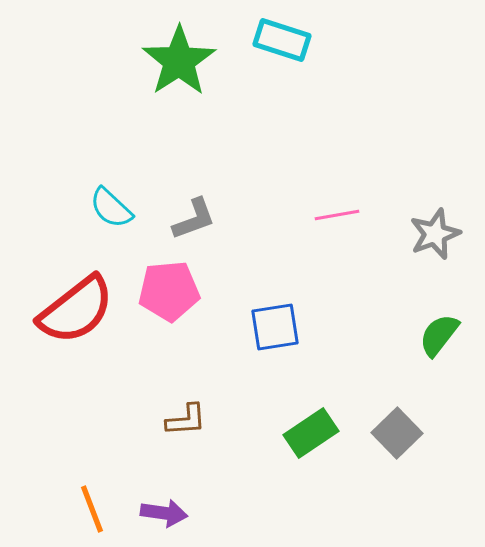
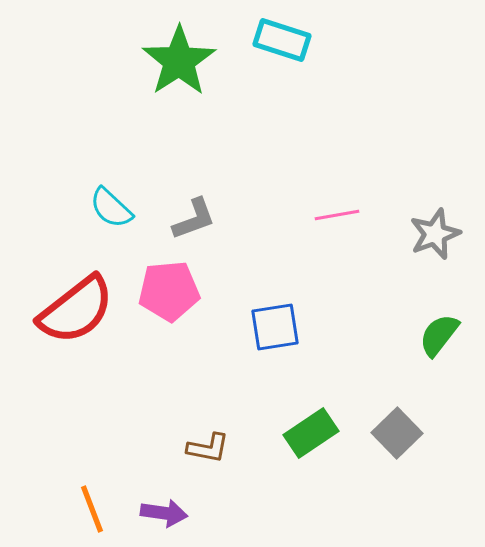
brown L-shape: moved 22 px right, 28 px down; rotated 15 degrees clockwise
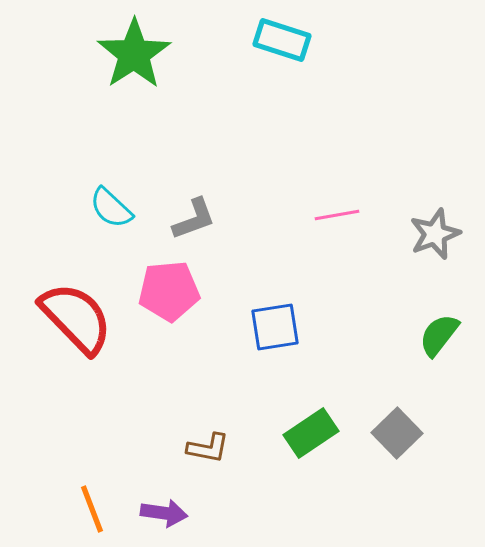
green star: moved 45 px left, 7 px up
red semicircle: moved 8 px down; rotated 96 degrees counterclockwise
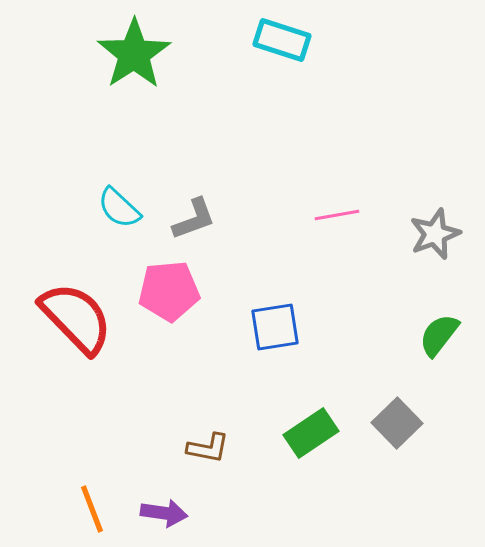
cyan semicircle: moved 8 px right
gray square: moved 10 px up
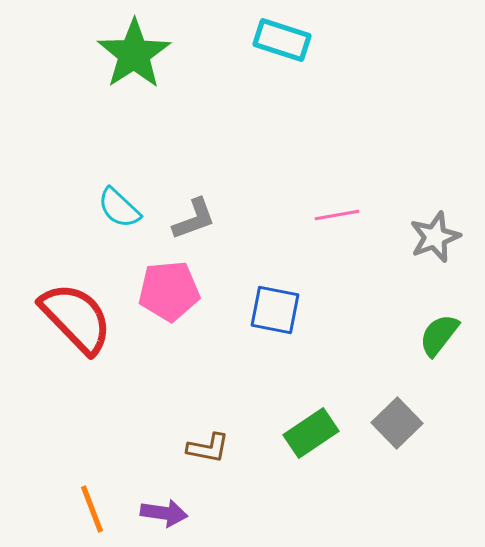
gray star: moved 3 px down
blue square: moved 17 px up; rotated 20 degrees clockwise
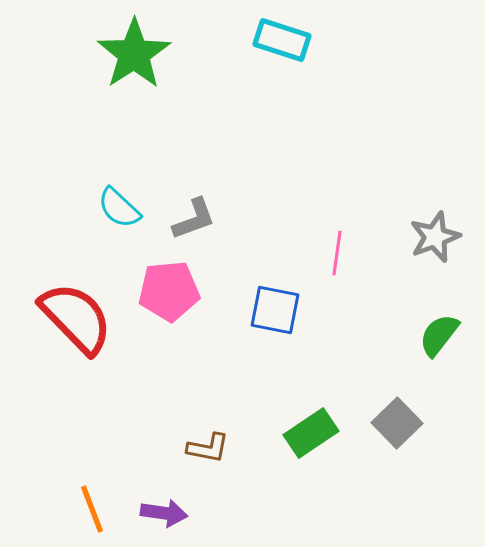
pink line: moved 38 px down; rotated 72 degrees counterclockwise
